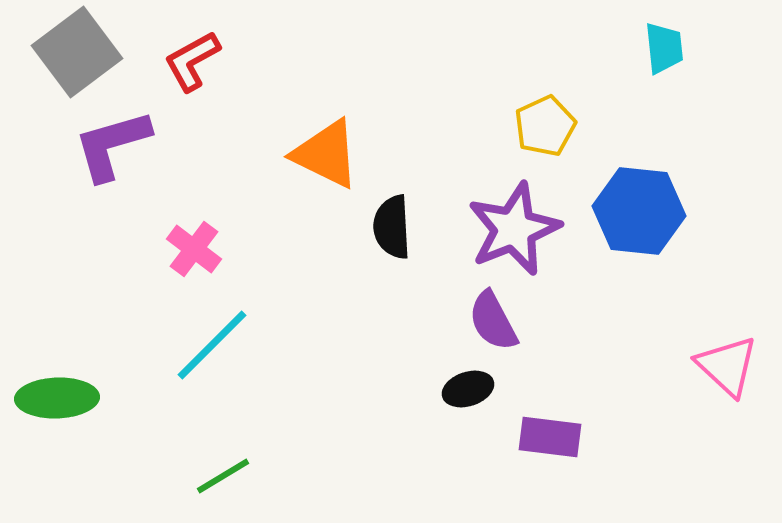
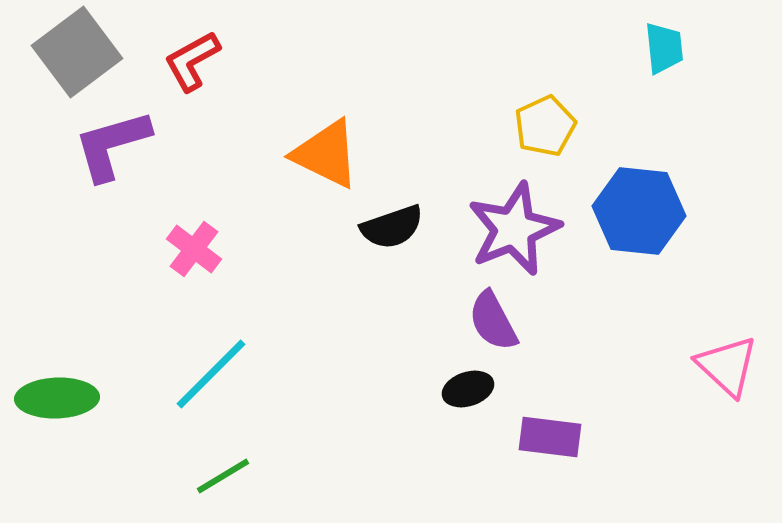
black semicircle: rotated 106 degrees counterclockwise
cyan line: moved 1 px left, 29 px down
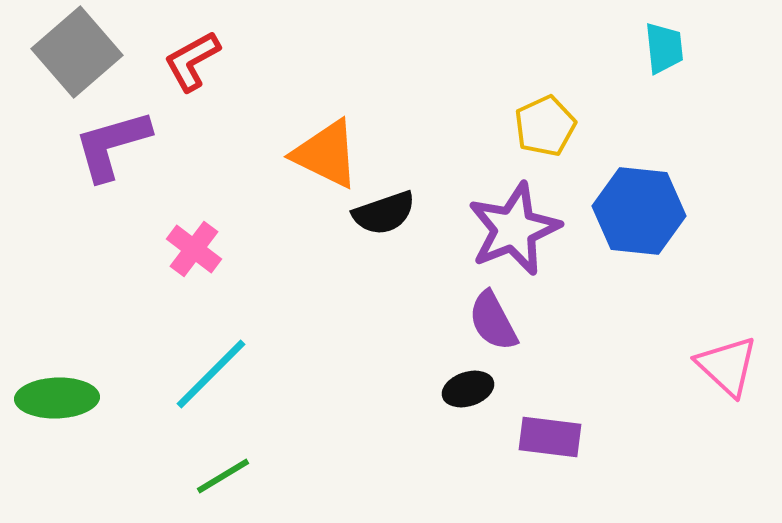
gray square: rotated 4 degrees counterclockwise
black semicircle: moved 8 px left, 14 px up
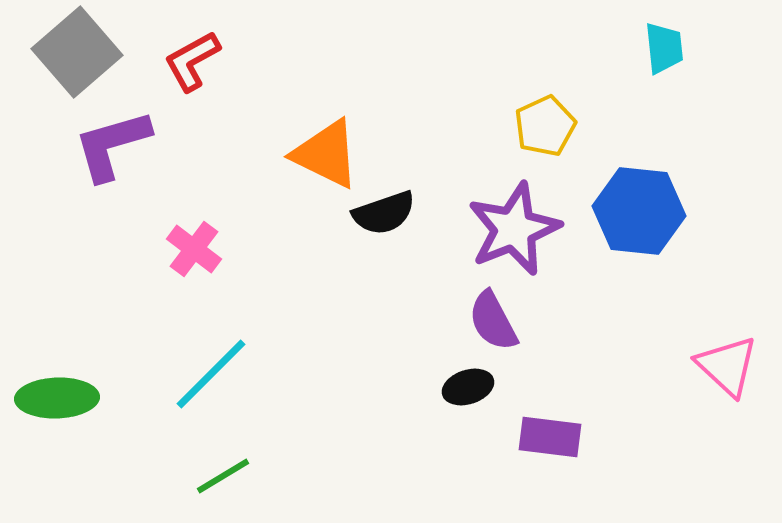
black ellipse: moved 2 px up
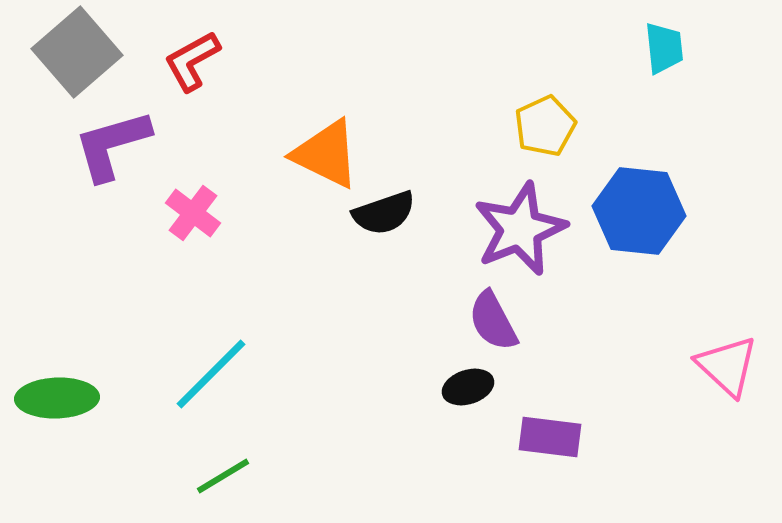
purple star: moved 6 px right
pink cross: moved 1 px left, 36 px up
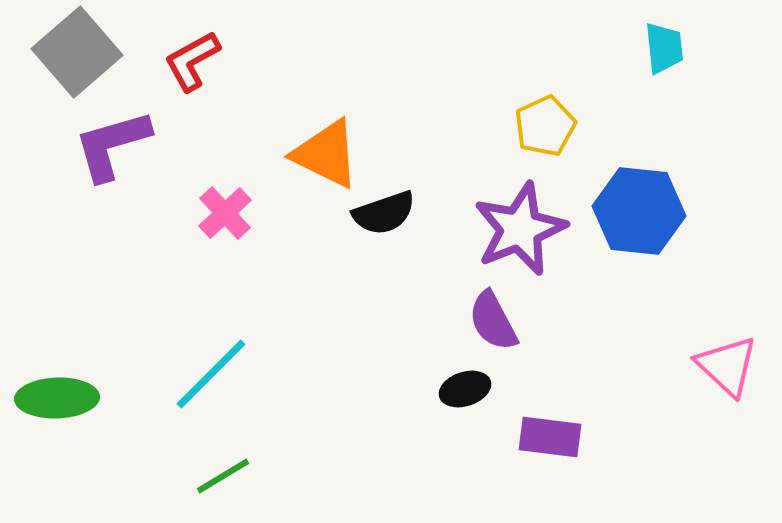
pink cross: moved 32 px right; rotated 10 degrees clockwise
black ellipse: moved 3 px left, 2 px down
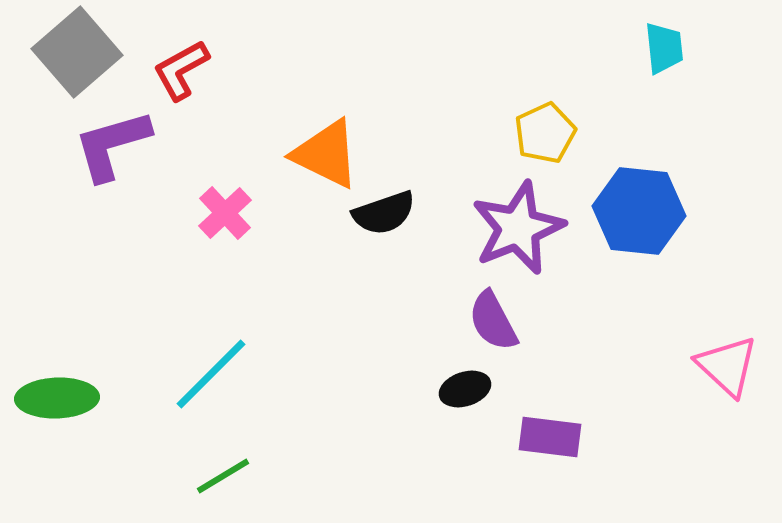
red L-shape: moved 11 px left, 9 px down
yellow pentagon: moved 7 px down
purple star: moved 2 px left, 1 px up
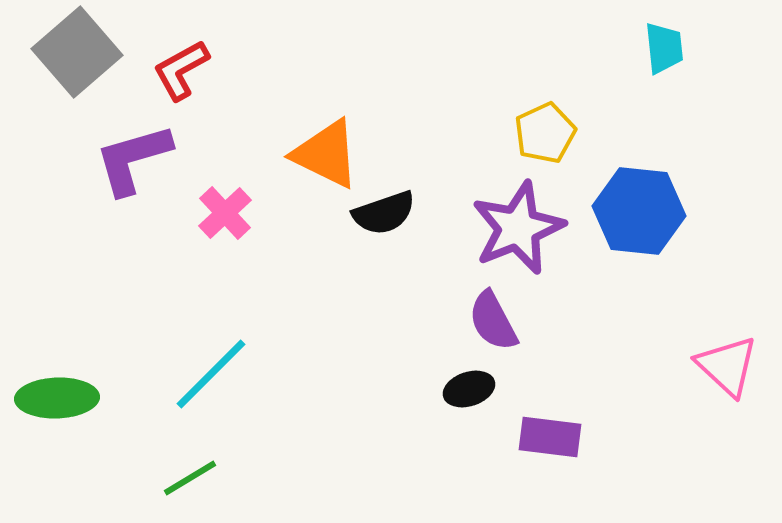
purple L-shape: moved 21 px right, 14 px down
black ellipse: moved 4 px right
green line: moved 33 px left, 2 px down
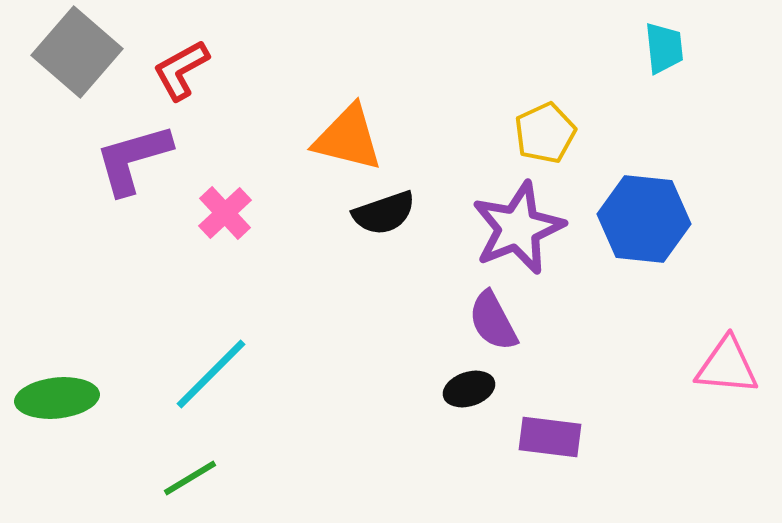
gray square: rotated 8 degrees counterclockwise
orange triangle: moved 22 px right, 16 px up; rotated 12 degrees counterclockwise
blue hexagon: moved 5 px right, 8 px down
pink triangle: rotated 38 degrees counterclockwise
green ellipse: rotated 4 degrees counterclockwise
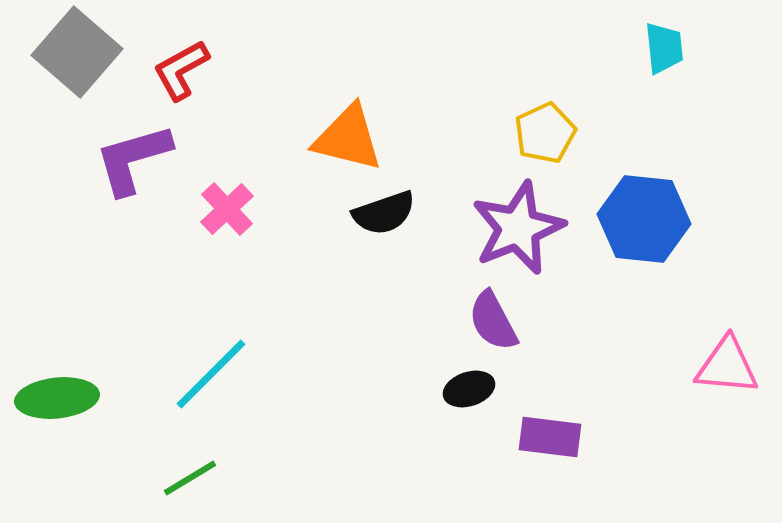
pink cross: moved 2 px right, 4 px up
